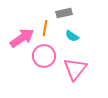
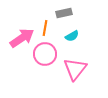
cyan semicircle: rotated 64 degrees counterclockwise
pink circle: moved 1 px right, 2 px up
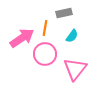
cyan semicircle: rotated 24 degrees counterclockwise
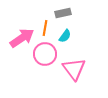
gray rectangle: moved 1 px left
cyan semicircle: moved 7 px left
pink triangle: moved 1 px left; rotated 15 degrees counterclockwise
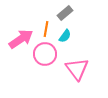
gray rectangle: moved 2 px right; rotated 28 degrees counterclockwise
orange line: moved 1 px right, 1 px down
pink arrow: moved 1 px left, 1 px down
pink triangle: moved 3 px right
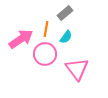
cyan semicircle: moved 1 px right, 1 px down
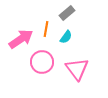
gray rectangle: moved 2 px right
pink circle: moved 3 px left, 8 px down
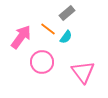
orange line: moved 2 px right; rotated 63 degrees counterclockwise
pink arrow: moved 2 px up; rotated 20 degrees counterclockwise
pink triangle: moved 6 px right, 3 px down
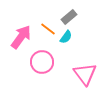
gray rectangle: moved 2 px right, 4 px down
pink triangle: moved 2 px right, 2 px down
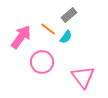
gray rectangle: moved 2 px up
pink triangle: moved 2 px left, 3 px down
